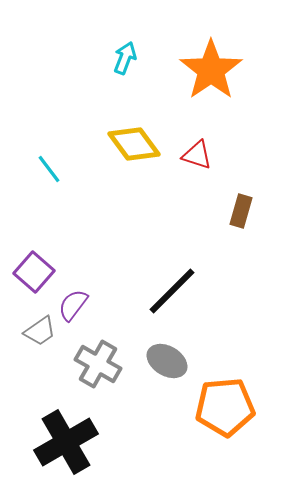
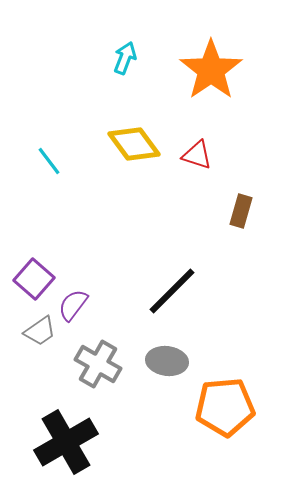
cyan line: moved 8 px up
purple square: moved 7 px down
gray ellipse: rotated 24 degrees counterclockwise
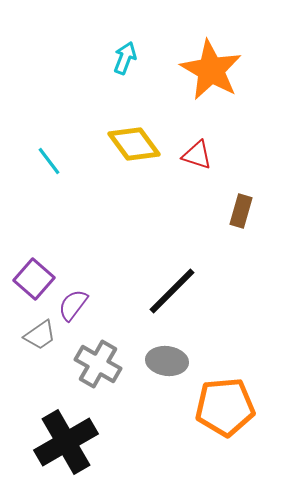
orange star: rotated 8 degrees counterclockwise
gray trapezoid: moved 4 px down
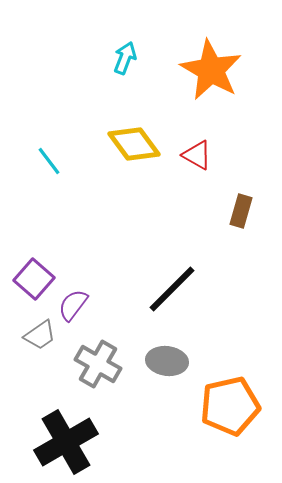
red triangle: rotated 12 degrees clockwise
black line: moved 2 px up
orange pentagon: moved 5 px right, 1 px up; rotated 8 degrees counterclockwise
